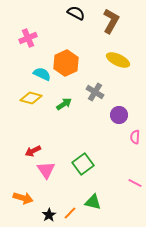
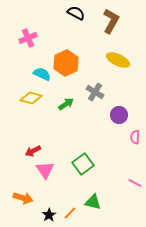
green arrow: moved 2 px right
pink triangle: moved 1 px left
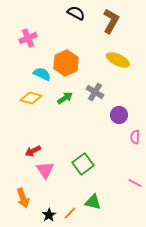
green arrow: moved 1 px left, 6 px up
orange arrow: rotated 54 degrees clockwise
